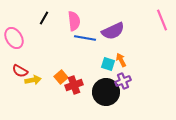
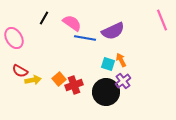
pink semicircle: moved 2 px left, 2 px down; rotated 48 degrees counterclockwise
orange square: moved 2 px left, 2 px down
purple cross: rotated 14 degrees counterclockwise
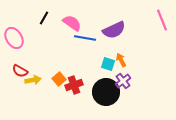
purple semicircle: moved 1 px right, 1 px up
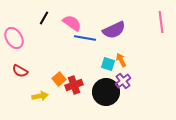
pink line: moved 1 px left, 2 px down; rotated 15 degrees clockwise
yellow arrow: moved 7 px right, 16 px down
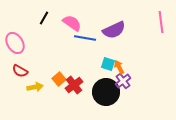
pink ellipse: moved 1 px right, 5 px down
orange arrow: moved 2 px left, 7 px down
red cross: rotated 18 degrees counterclockwise
yellow arrow: moved 5 px left, 9 px up
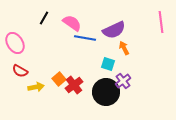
orange arrow: moved 5 px right, 19 px up
yellow arrow: moved 1 px right
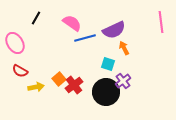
black line: moved 8 px left
blue line: rotated 25 degrees counterclockwise
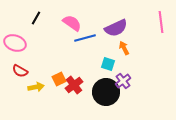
purple semicircle: moved 2 px right, 2 px up
pink ellipse: rotated 40 degrees counterclockwise
orange square: rotated 16 degrees clockwise
